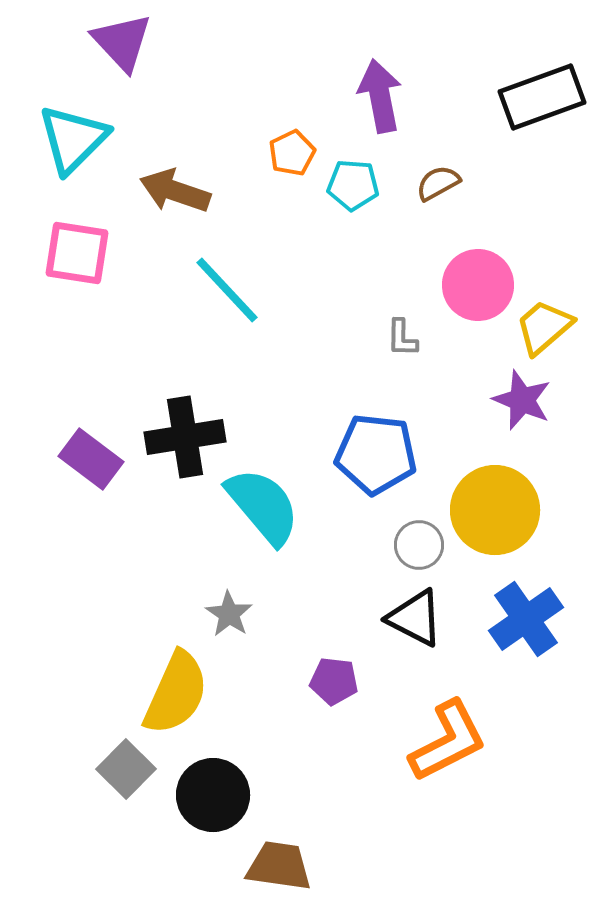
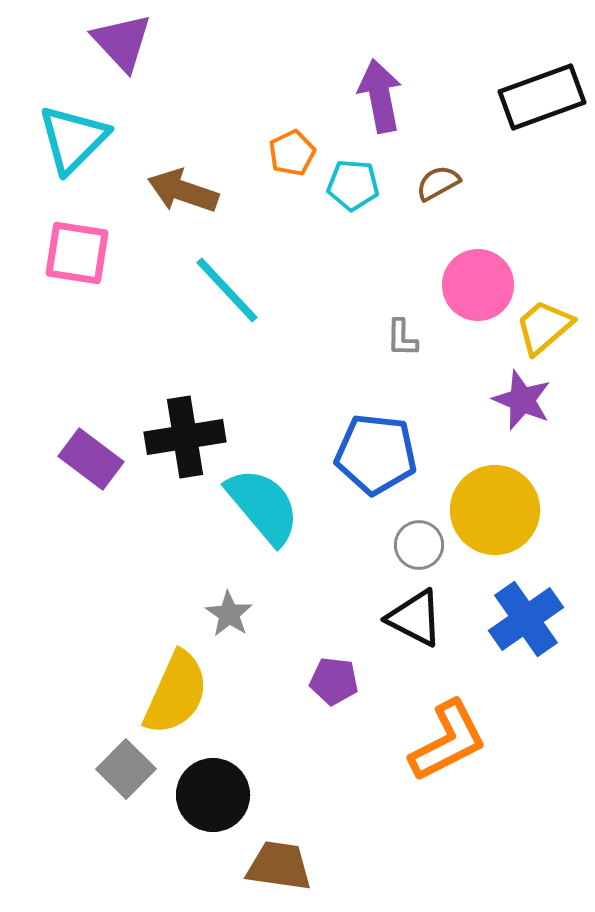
brown arrow: moved 8 px right
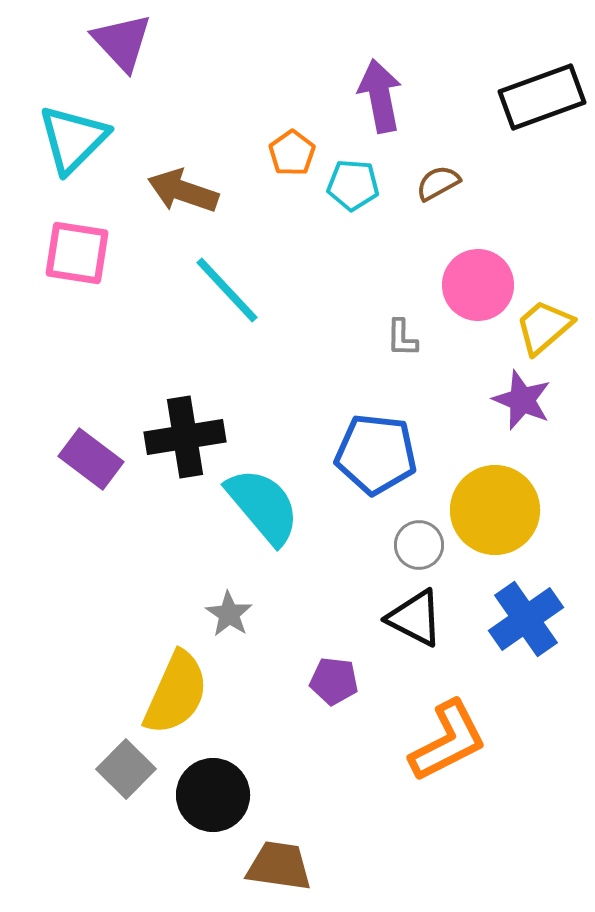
orange pentagon: rotated 9 degrees counterclockwise
